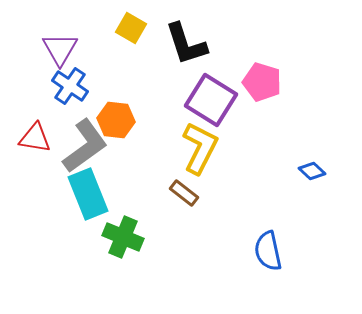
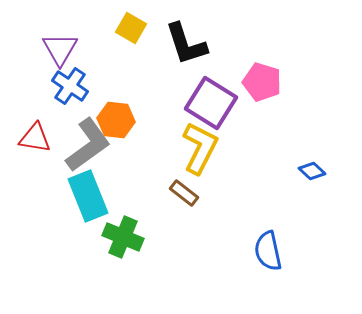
purple square: moved 3 px down
gray L-shape: moved 3 px right, 1 px up
cyan rectangle: moved 2 px down
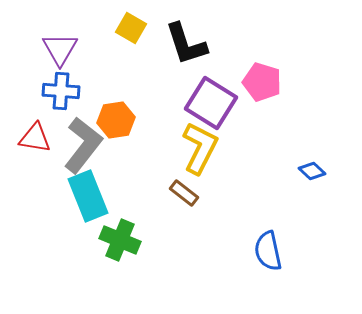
blue cross: moved 9 px left, 5 px down; rotated 30 degrees counterclockwise
orange hexagon: rotated 15 degrees counterclockwise
gray L-shape: moved 5 px left; rotated 16 degrees counterclockwise
green cross: moved 3 px left, 3 px down
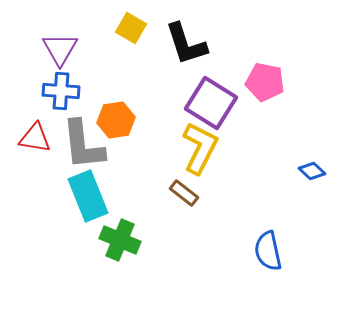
pink pentagon: moved 3 px right; rotated 6 degrees counterclockwise
gray L-shape: rotated 136 degrees clockwise
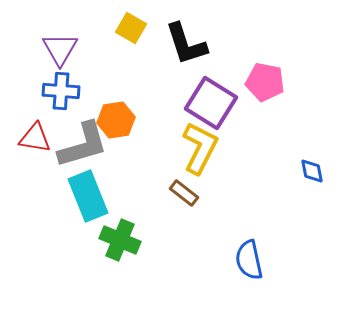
gray L-shape: rotated 100 degrees counterclockwise
blue diamond: rotated 36 degrees clockwise
blue semicircle: moved 19 px left, 9 px down
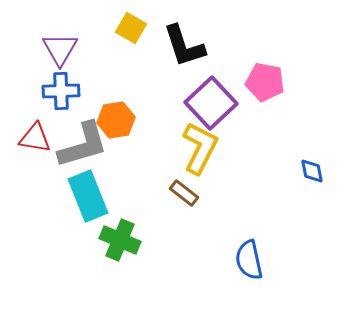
black L-shape: moved 2 px left, 2 px down
blue cross: rotated 6 degrees counterclockwise
purple square: rotated 15 degrees clockwise
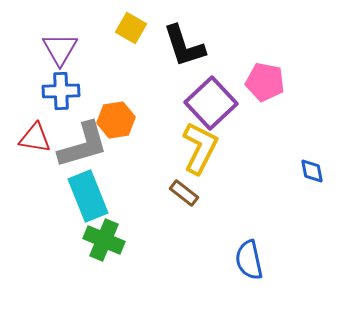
green cross: moved 16 px left
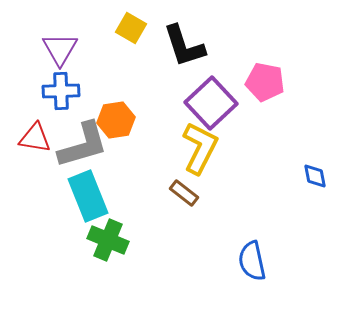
blue diamond: moved 3 px right, 5 px down
green cross: moved 4 px right
blue semicircle: moved 3 px right, 1 px down
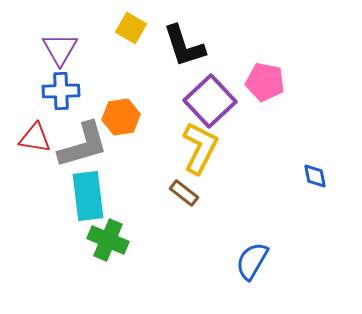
purple square: moved 1 px left, 2 px up
orange hexagon: moved 5 px right, 3 px up
cyan rectangle: rotated 15 degrees clockwise
blue semicircle: rotated 42 degrees clockwise
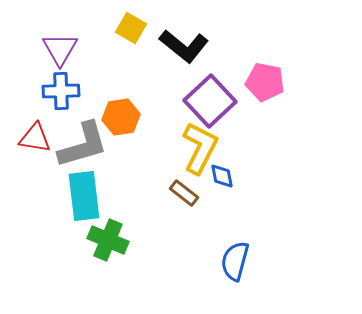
black L-shape: rotated 33 degrees counterclockwise
blue diamond: moved 93 px left
cyan rectangle: moved 4 px left
blue semicircle: moved 17 px left; rotated 15 degrees counterclockwise
